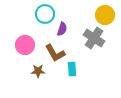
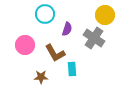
purple semicircle: moved 5 px right
brown star: moved 3 px right, 6 px down
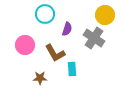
brown star: moved 1 px left, 1 px down
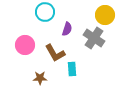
cyan circle: moved 2 px up
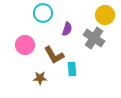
cyan circle: moved 2 px left, 1 px down
brown L-shape: moved 1 px left, 2 px down
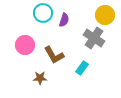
purple semicircle: moved 3 px left, 9 px up
cyan rectangle: moved 10 px right, 1 px up; rotated 40 degrees clockwise
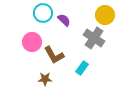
purple semicircle: rotated 64 degrees counterclockwise
pink circle: moved 7 px right, 3 px up
brown star: moved 5 px right, 1 px down
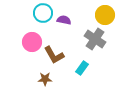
purple semicircle: rotated 32 degrees counterclockwise
gray cross: moved 1 px right, 1 px down
